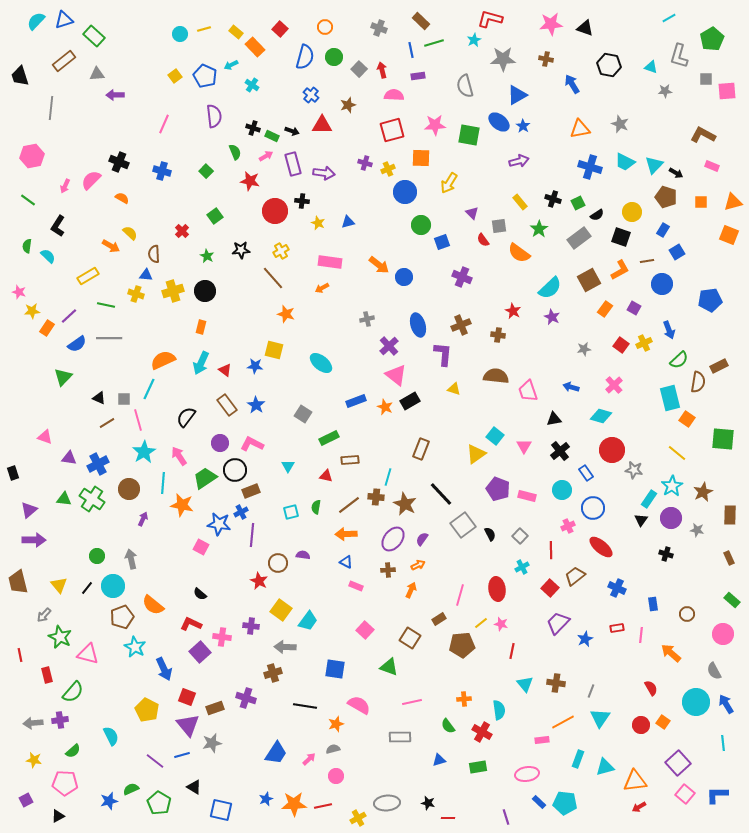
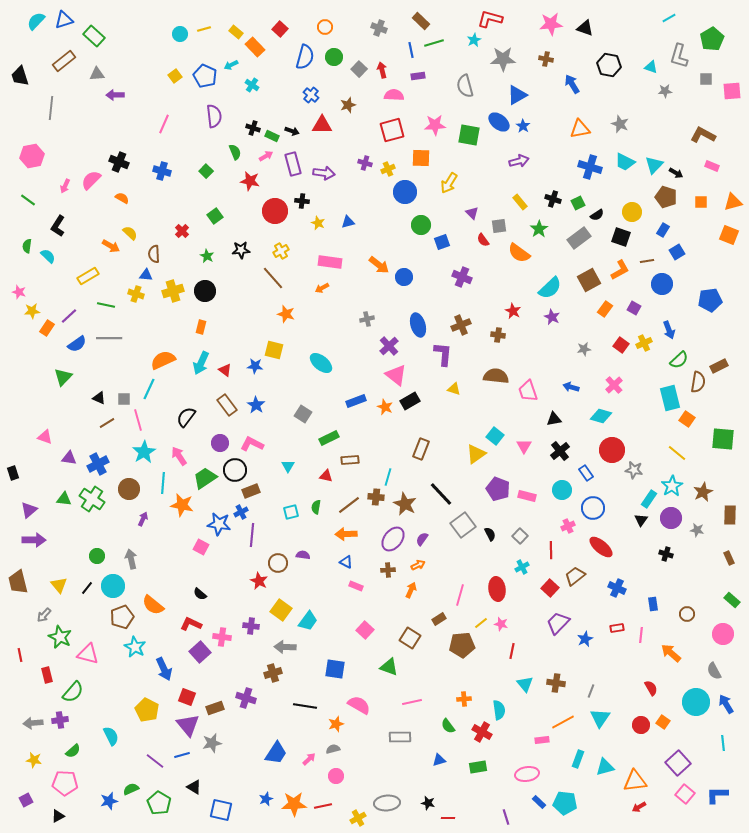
pink square at (727, 91): moved 5 px right
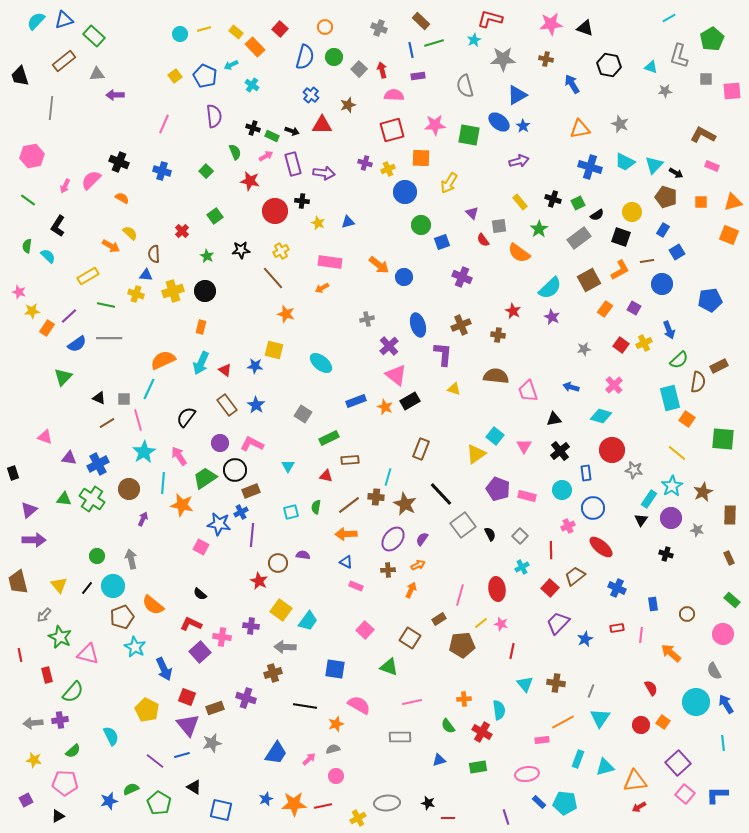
blue rectangle at (586, 473): rotated 28 degrees clockwise
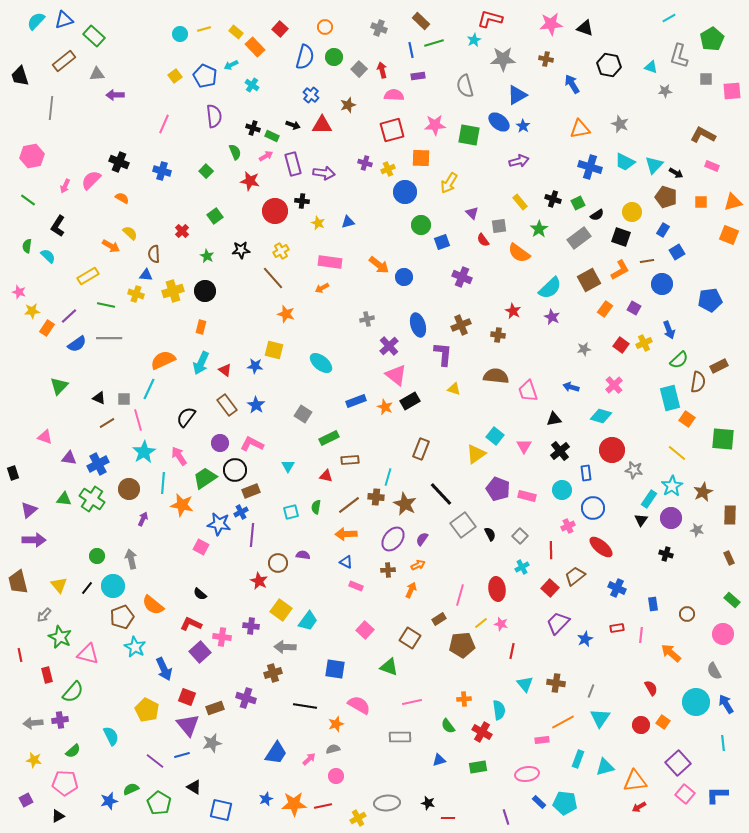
black arrow at (292, 131): moved 1 px right, 6 px up
green triangle at (63, 377): moved 4 px left, 9 px down
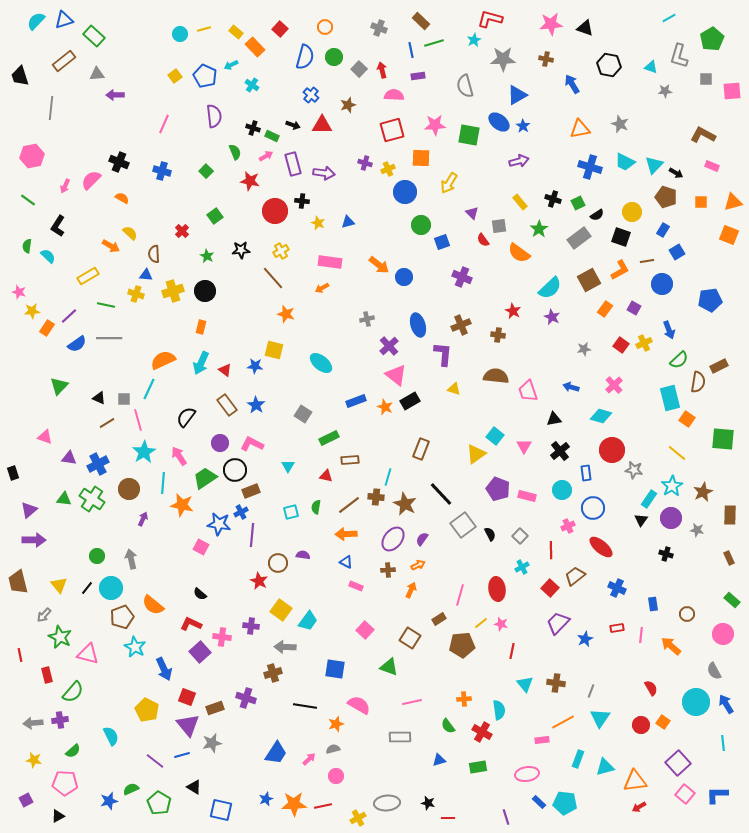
cyan circle at (113, 586): moved 2 px left, 2 px down
orange arrow at (671, 653): moved 7 px up
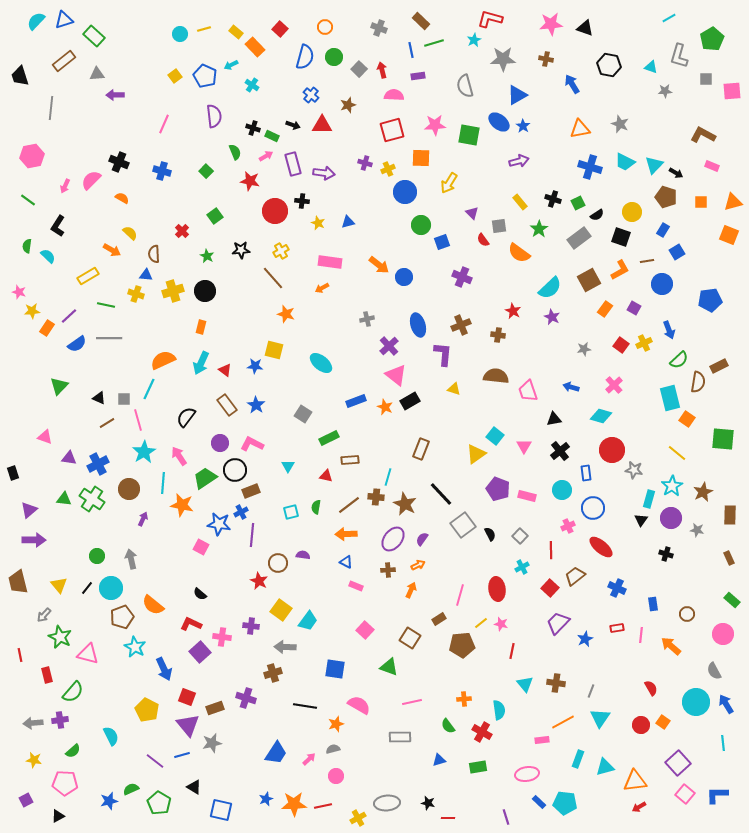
orange arrow at (111, 246): moved 1 px right, 4 px down
cyan rectangle at (649, 499): rotated 18 degrees counterclockwise
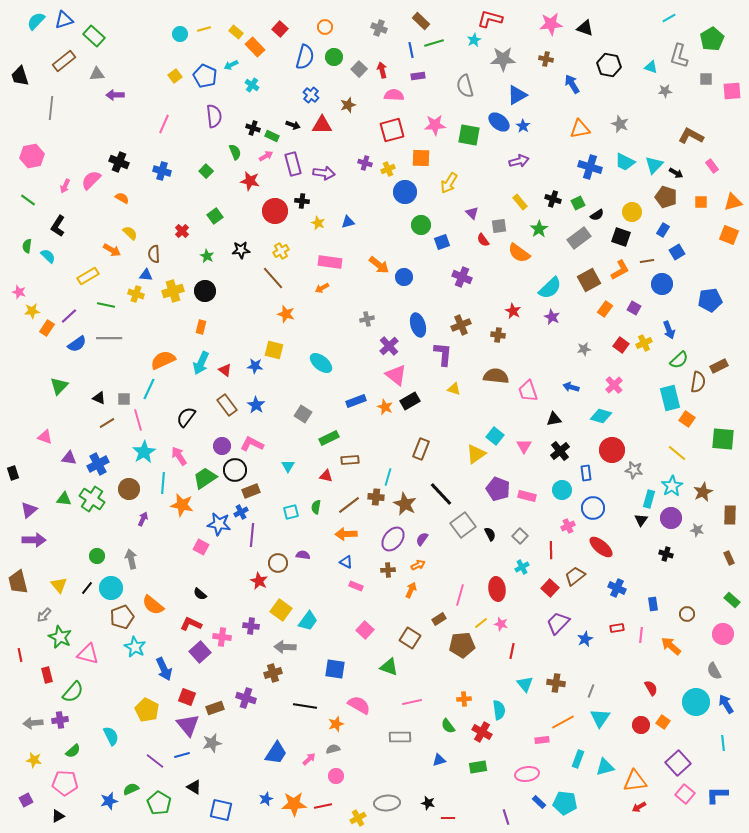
brown L-shape at (703, 135): moved 12 px left, 1 px down
pink rectangle at (712, 166): rotated 32 degrees clockwise
purple circle at (220, 443): moved 2 px right, 3 px down
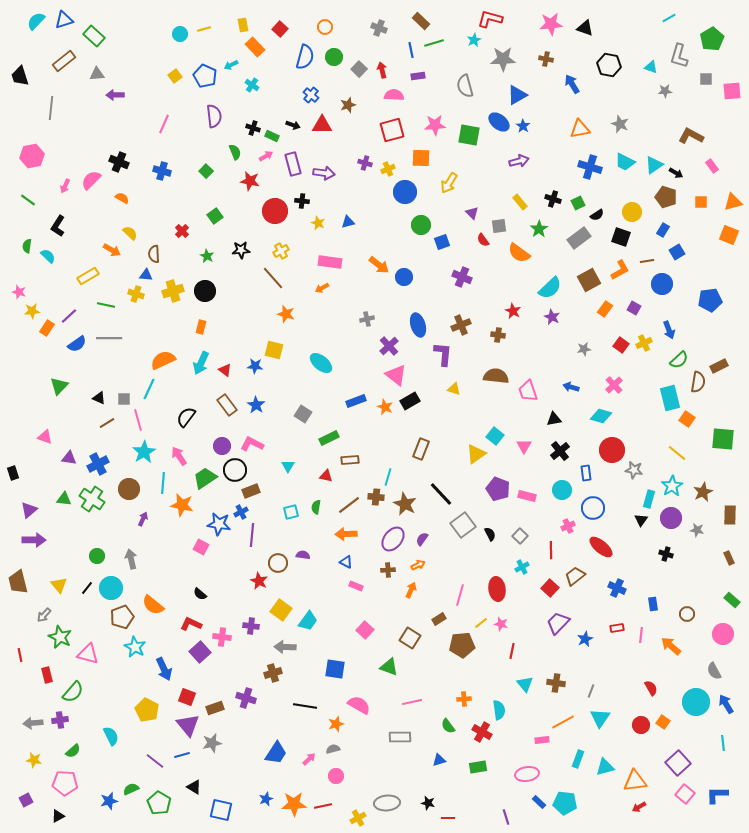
yellow rectangle at (236, 32): moved 7 px right, 7 px up; rotated 40 degrees clockwise
cyan triangle at (654, 165): rotated 12 degrees clockwise
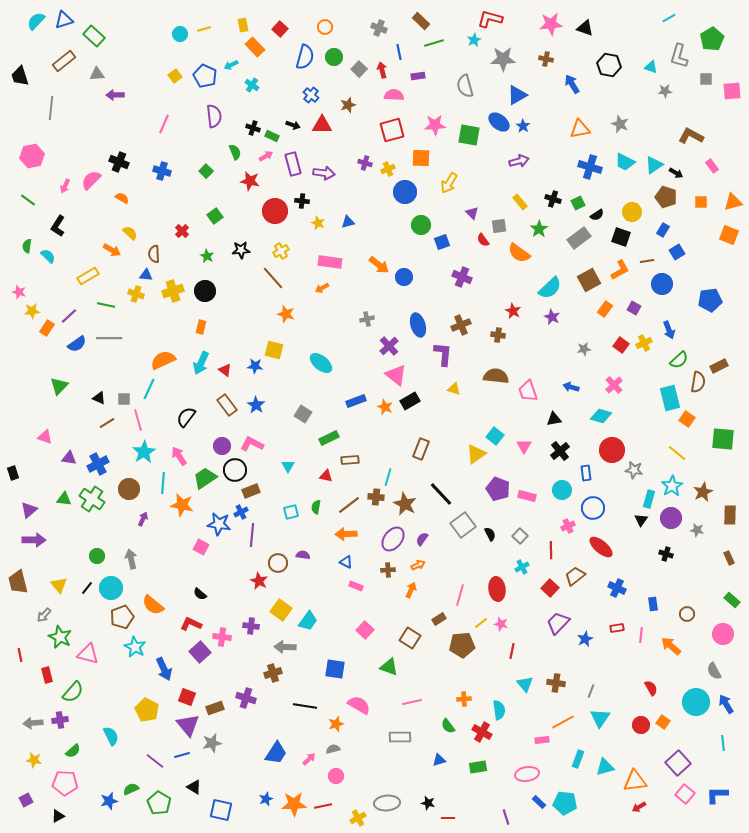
blue line at (411, 50): moved 12 px left, 2 px down
